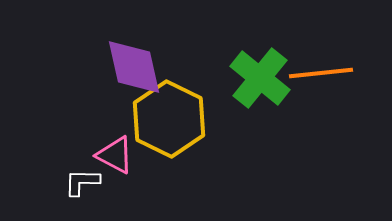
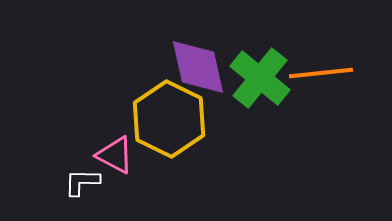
purple diamond: moved 64 px right
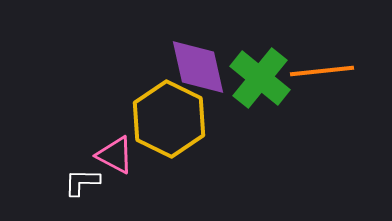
orange line: moved 1 px right, 2 px up
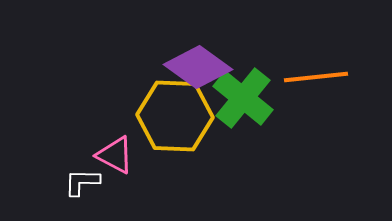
purple diamond: rotated 42 degrees counterclockwise
orange line: moved 6 px left, 6 px down
green cross: moved 17 px left, 20 px down
yellow hexagon: moved 6 px right, 3 px up; rotated 24 degrees counterclockwise
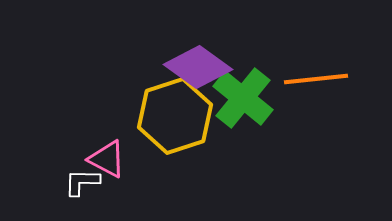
orange line: moved 2 px down
yellow hexagon: rotated 20 degrees counterclockwise
pink triangle: moved 8 px left, 4 px down
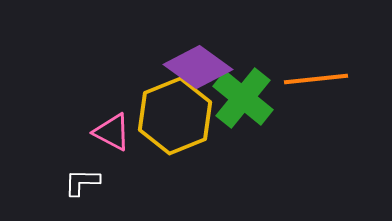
yellow hexagon: rotated 4 degrees counterclockwise
pink triangle: moved 5 px right, 27 px up
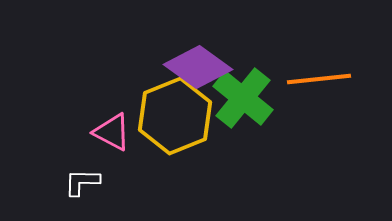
orange line: moved 3 px right
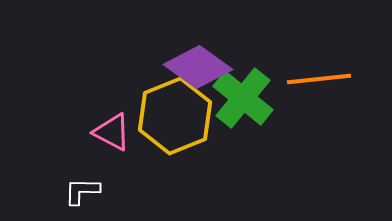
white L-shape: moved 9 px down
